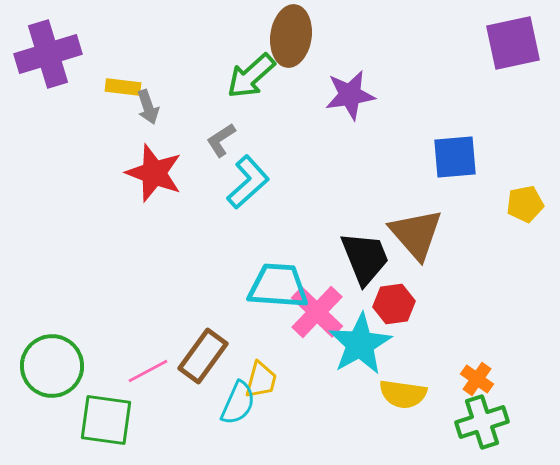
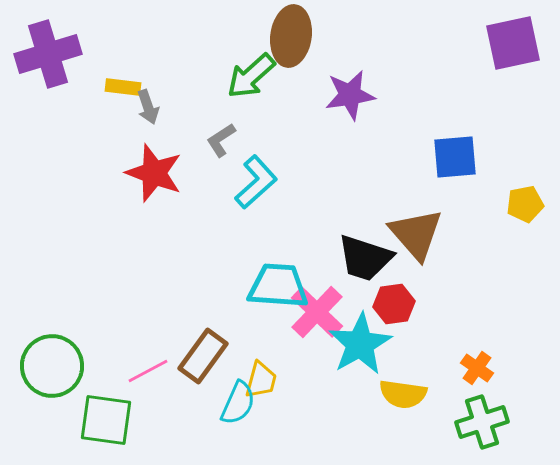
cyan L-shape: moved 8 px right
black trapezoid: rotated 130 degrees clockwise
orange cross: moved 11 px up
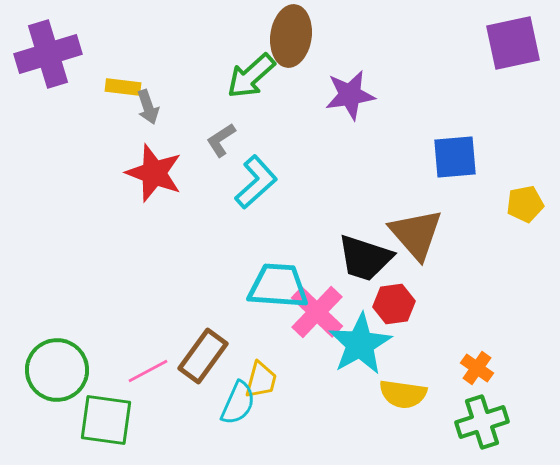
green circle: moved 5 px right, 4 px down
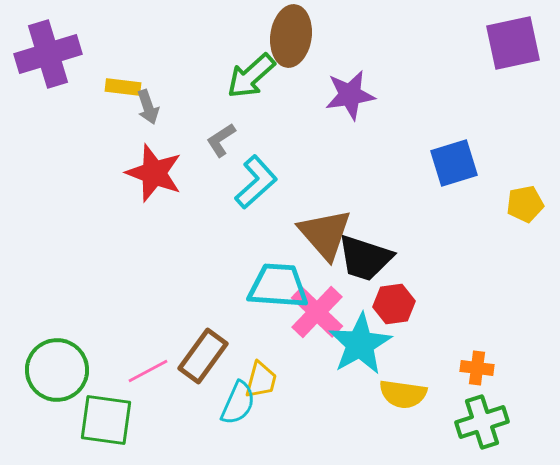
blue square: moved 1 px left, 6 px down; rotated 12 degrees counterclockwise
brown triangle: moved 91 px left
orange cross: rotated 28 degrees counterclockwise
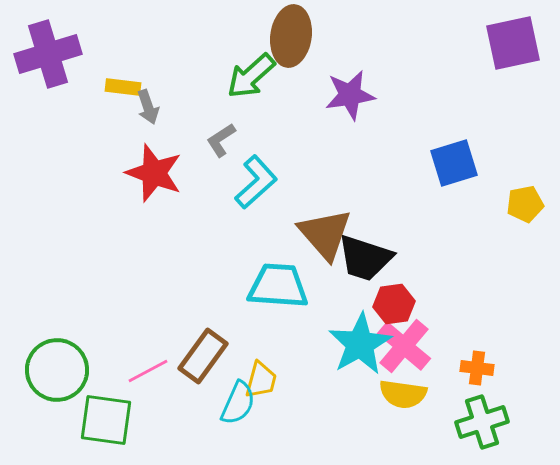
pink cross: moved 87 px right, 34 px down; rotated 4 degrees counterclockwise
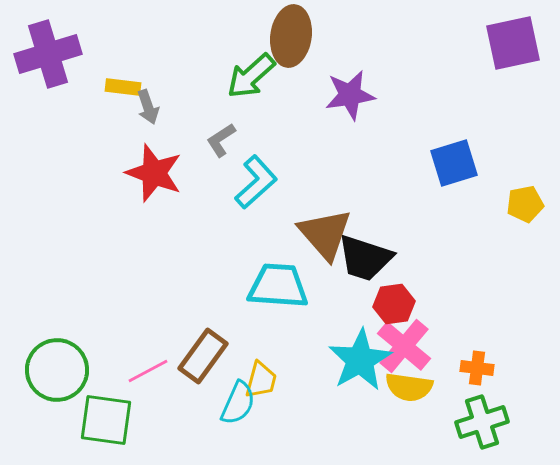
cyan star: moved 16 px down
yellow semicircle: moved 6 px right, 7 px up
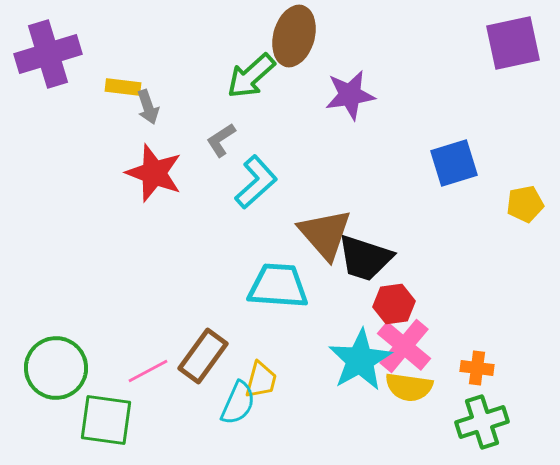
brown ellipse: moved 3 px right; rotated 8 degrees clockwise
green circle: moved 1 px left, 2 px up
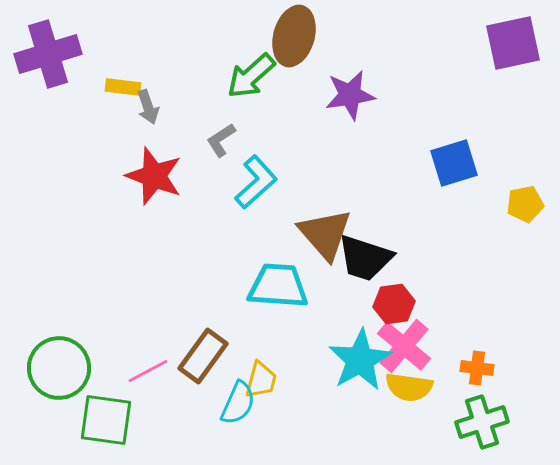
red star: moved 3 px down
green circle: moved 3 px right
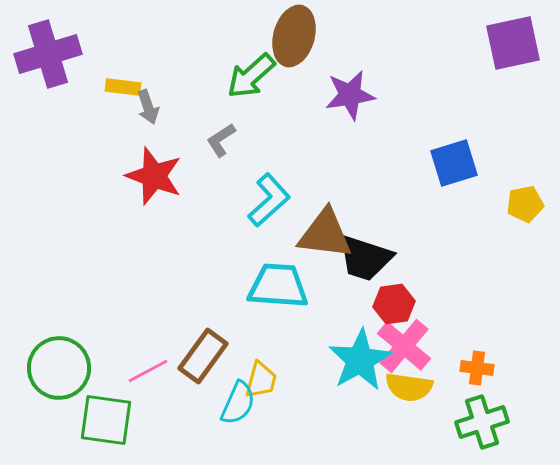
cyan L-shape: moved 13 px right, 18 px down
brown triangle: rotated 42 degrees counterclockwise
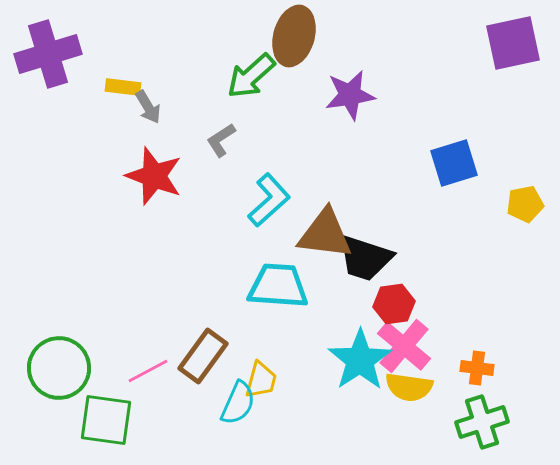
gray arrow: rotated 12 degrees counterclockwise
cyan star: rotated 4 degrees counterclockwise
